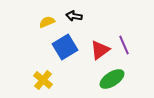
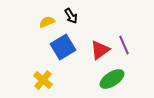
black arrow: moved 3 px left; rotated 133 degrees counterclockwise
blue square: moved 2 px left
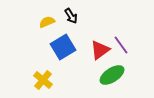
purple line: moved 3 px left; rotated 12 degrees counterclockwise
green ellipse: moved 4 px up
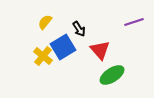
black arrow: moved 8 px right, 13 px down
yellow semicircle: moved 2 px left; rotated 28 degrees counterclockwise
purple line: moved 13 px right, 23 px up; rotated 72 degrees counterclockwise
red triangle: rotated 35 degrees counterclockwise
yellow cross: moved 24 px up
